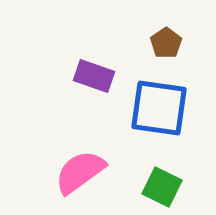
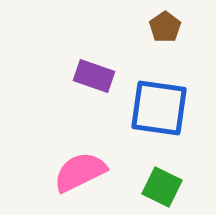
brown pentagon: moved 1 px left, 16 px up
pink semicircle: rotated 10 degrees clockwise
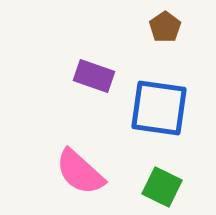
pink semicircle: rotated 112 degrees counterclockwise
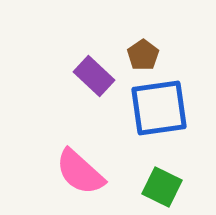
brown pentagon: moved 22 px left, 28 px down
purple rectangle: rotated 24 degrees clockwise
blue square: rotated 16 degrees counterclockwise
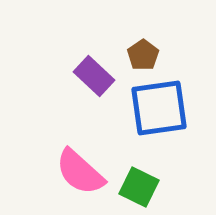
green square: moved 23 px left
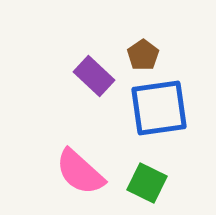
green square: moved 8 px right, 4 px up
